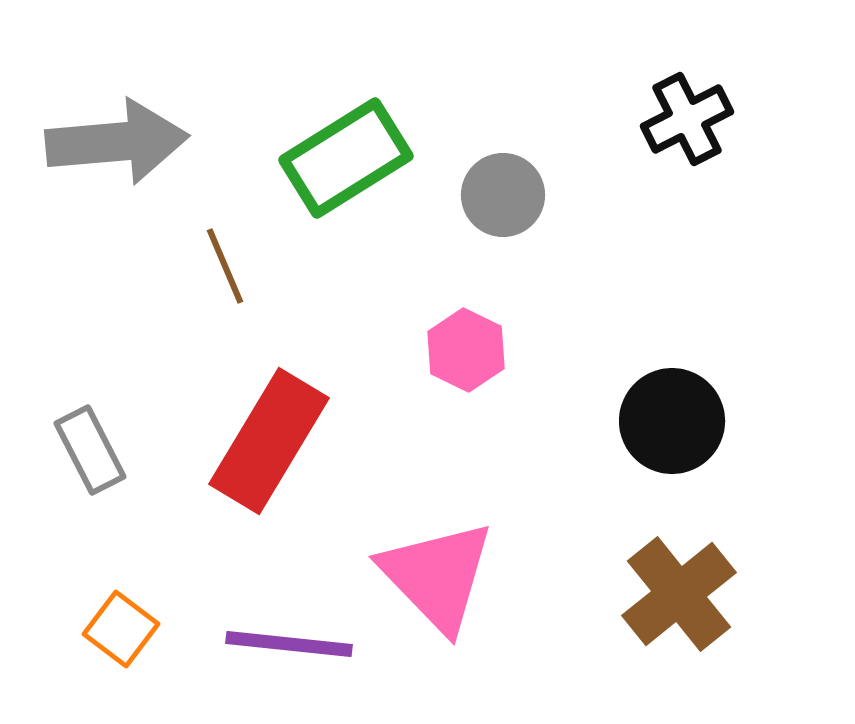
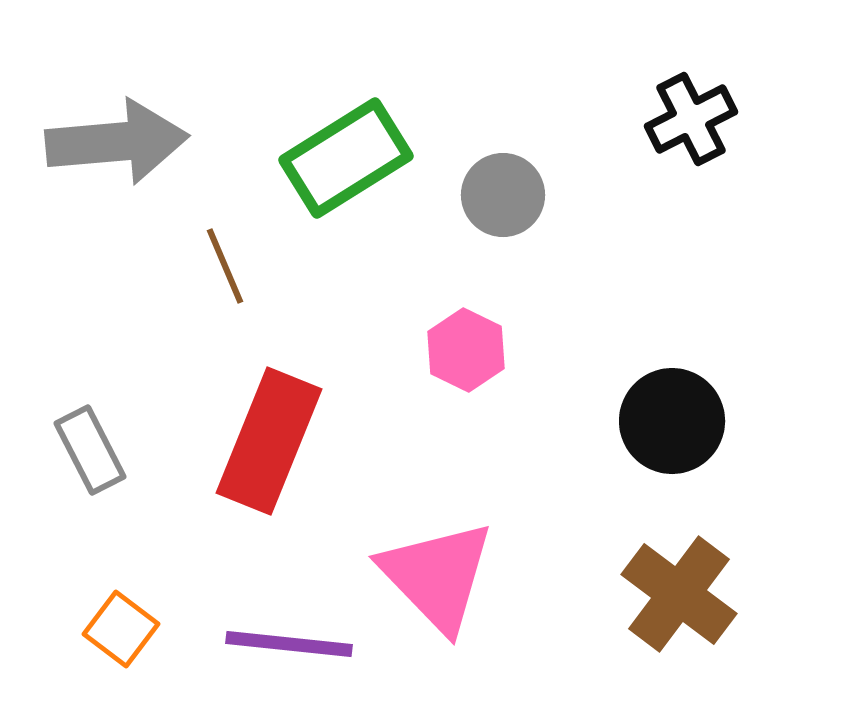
black cross: moved 4 px right
red rectangle: rotated 9 degrees counterclockwise
brown cross: rotated 14 degrees counterclockwise
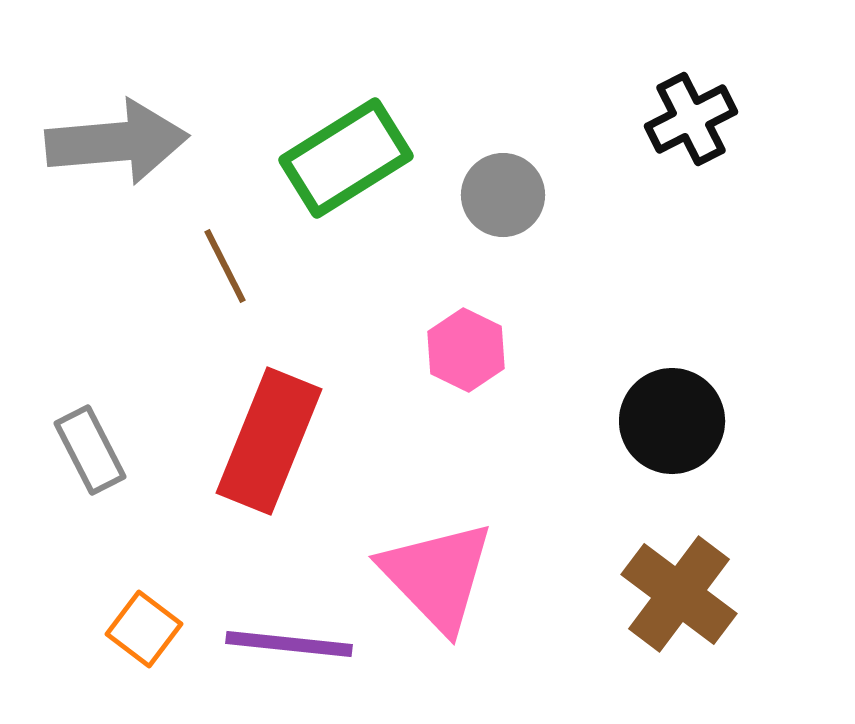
brown line: rotated 4 degrees counterclockwise
orange square: moved 23 px right
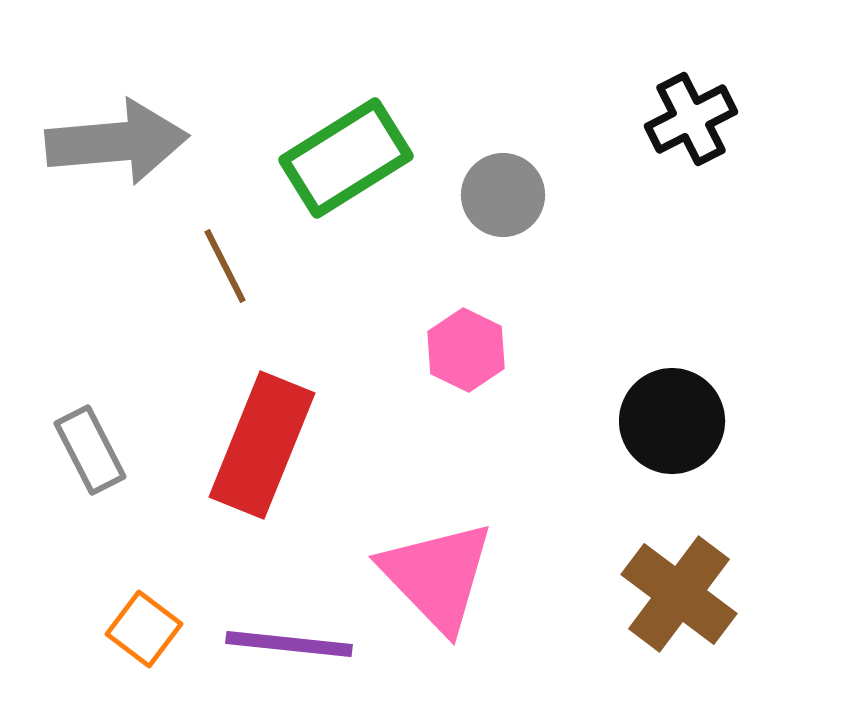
red rectangle: moved 7 px left, 4 px down
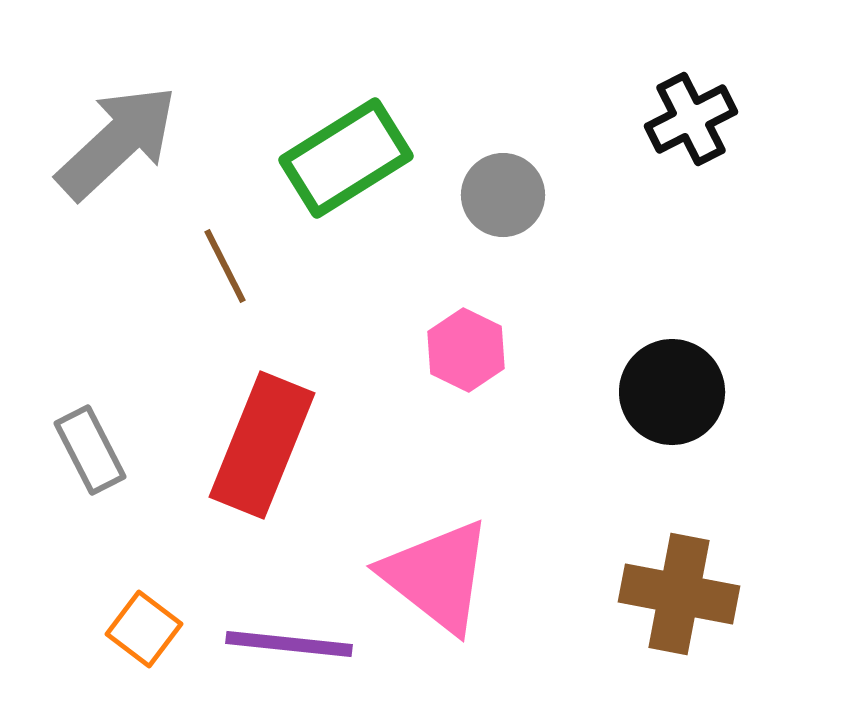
gray arrow: rotated 38 degrees counterclockwise
black circle: moved 29 px up
pink triangle: rotated 8 degrees counterclockwise
brown cross: rotated 26 degrees counterclockwise
